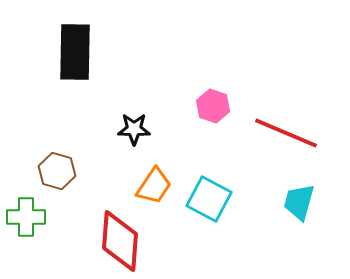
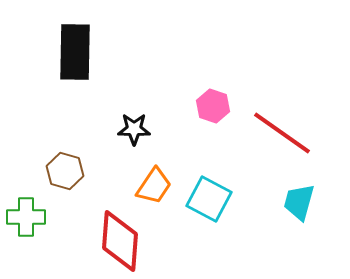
red line: moved 4 px left; rotated 12 degrees clockwise
brown hexagon: moved 8 px right
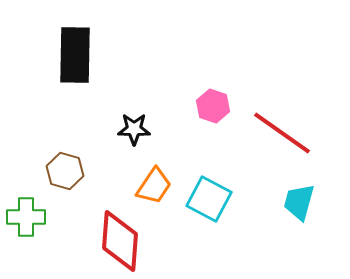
black rectangle: moved 3 px down
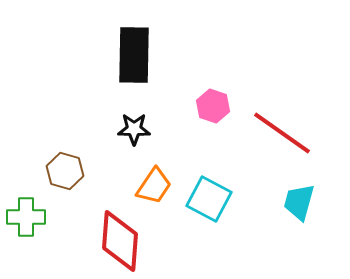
black rectangle: moved 59 px right
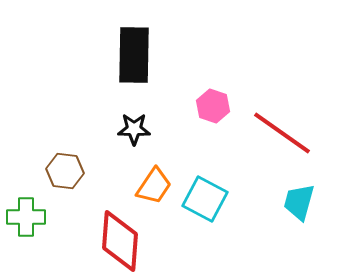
brown hexagon: rotated 9 degrees counterclockwise
cyan square: moved 4 px left
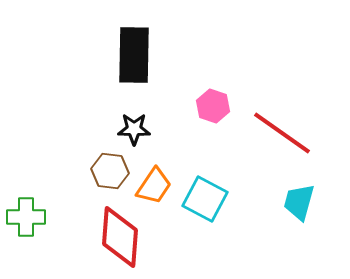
brown hexagon: moved 45 px right
red diamond: moved 4 px up
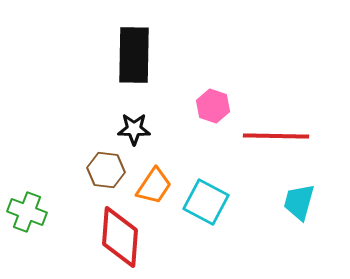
red line: moved 6 px left, 3 px down; rotated 34 degrees counterclockwise
brown hexagon: moved 4 px left, 1 px up
cyan square: moved 1 px right, 3 px down
green cross: moved 1 px right, 5 px up; rotated 21 degrees clockwise
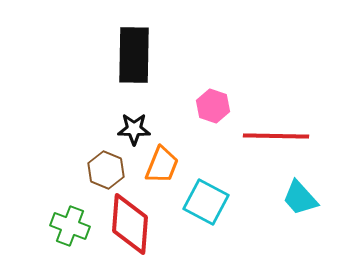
brown hexagon: rotated 15 degrees clockwise
orange trapezoid: moved 8 px right, 21 px up; rotated 12 degrees counterclockwise
cyan trapezoid: moved 1 px right, 4 px up; rotated 57 degrees counterclockwise
green cross: moved 43 px right, 14 px down
red diamond: moved 10 px right, 13 px up
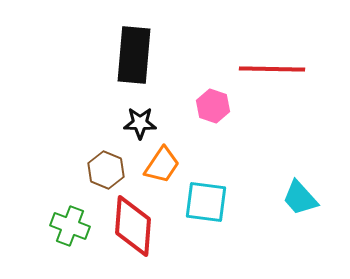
black rectangle: rotated 4 degrees clockwise
black star: moved 6 px right, 6 px up
red line: moved 4 px left, 67 px up
orange trapezoid: rotated 12 degrees clockwise
cyan square: rotated 21 degrees counterclockwise
red diamond: moved 3 px right, 2 px down
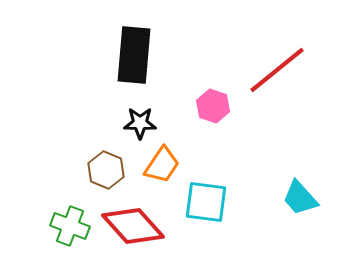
red line: moved 5 px right, 1 px down; rotated 40 degrees counterclockwise
red diamond: rotated 46 degrees counterclockwise
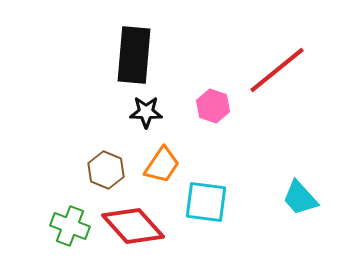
black star: moved 6 px right, 11 px up
